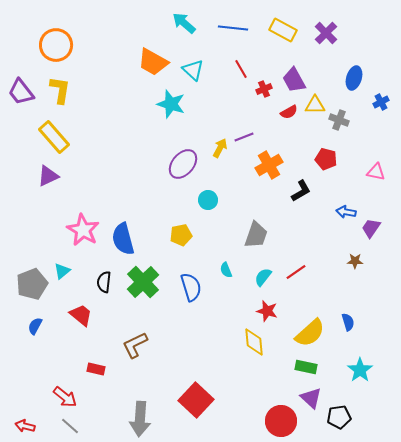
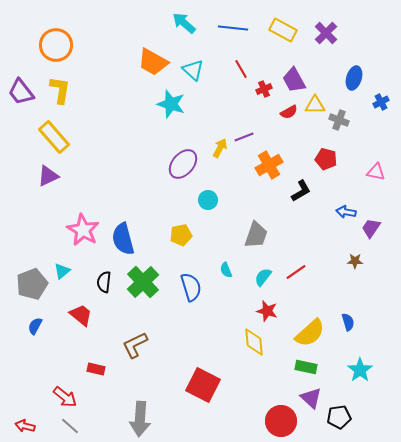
red square at (196, 400): moved 7 px right, 15 px up; rotated 16 degrees counterclockwise
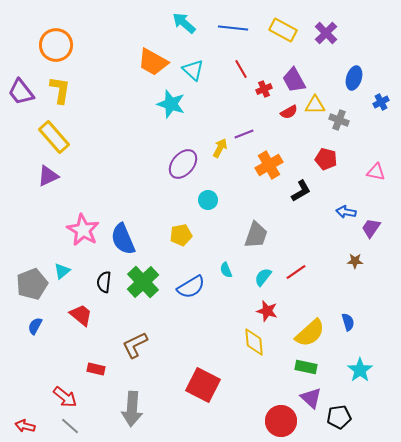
purple line at (244, 137): moved 3 px up
blue semicircle at (123, 239): rotated 8 degrees counterclockwise
blue semicircle at (191, 287): rotated 76 degrees clockwise
gray arrow at (140, 419): moved 8 px left, 10 px up
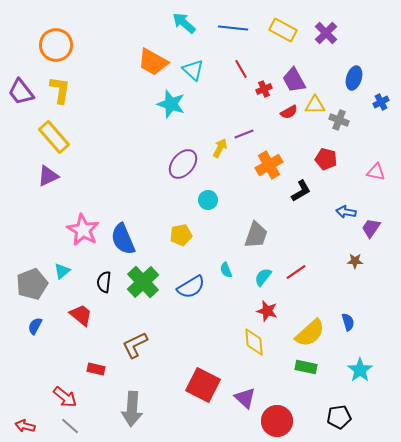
purple triangle at (311, 398): moved 66 px left
red circle at (281, 421): moved 4 px left
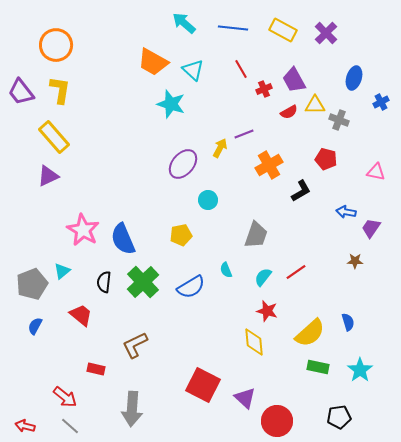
green rectangle at (306, 367): moved 12 px right
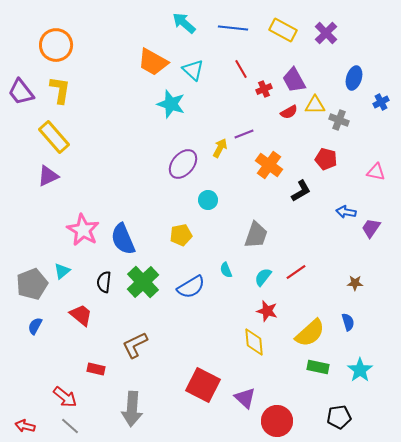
orange cross at (269, 165): rotated 24 degrees counterclockwise
brown star at (355, 261): moved 22 px down
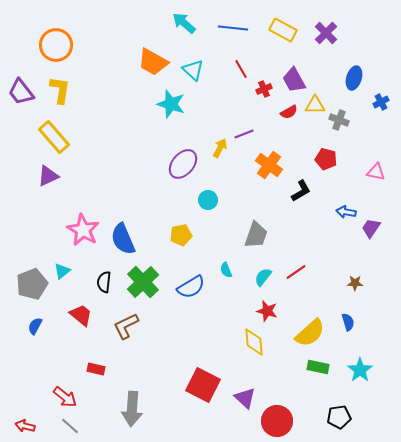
brown L-shape at (135, 345): moved 9 px left, 19 px up
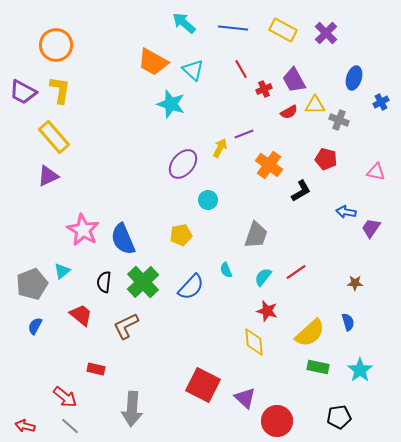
purple trapezoid at (21, 92): moved 2 px right; rotated 24 degrees counterclockwise
blue semicircle at (191, 287): rotated 16 degrees counterclockwise
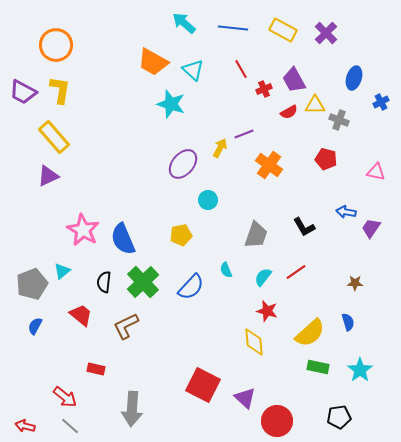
black L-shape at (301, 191): moved 3 px right, 36 px down; rotated 90 degrees clockwise
